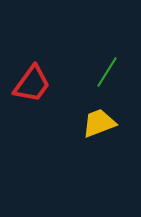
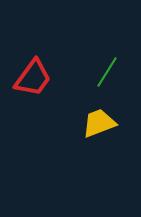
red trapezoid: moved 1 px right, 6 px up
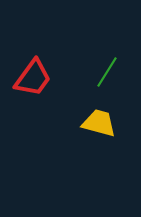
yellow trapezoid: rotated 36 degrees clockwise
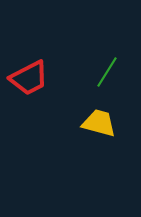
red trapezoid: moved 4 px left; rotated 27 degrees clockwise
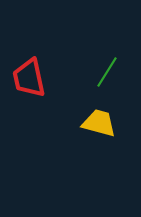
red trapezoid: rotated 105 degrees clockwise
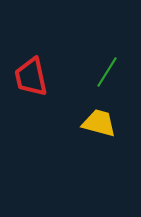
red trapezoid: moved 2 px right, 1 px up
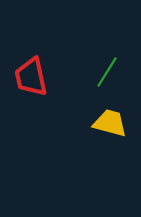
yellow trapezoid: moved 11 px right
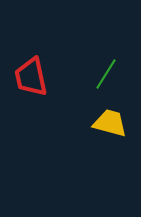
green line: moved 1 px left, 2 px down
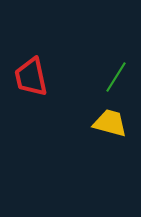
green line: moved 10 px right, 3 px down
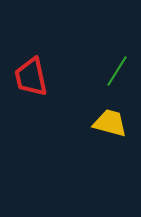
green line: moved 1 px right, 6 px up
